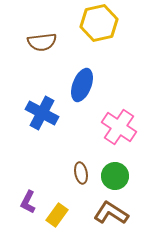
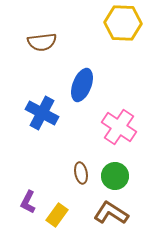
yellow hexagon: moved 24 px right; rotated 15 degrees clockwise
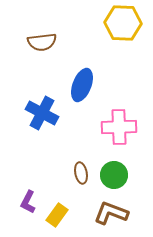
pink cross: rotated 36 degrees counterclockwise
green circle: moved 1 px left, 1 px up
brown L-shape: rotated 12 degrees counterclockwise
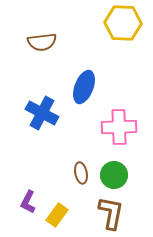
blue ellipse: moved 2 px right, 2 px down
brown L-shape: rotated 80 degrees clockwise
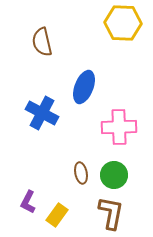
brown semicircle: rotated 84 degrees clockwise
